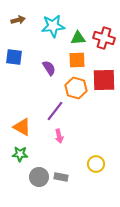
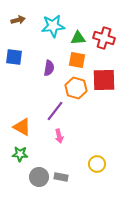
orange square: rotated 12 degrees clockwise
purple semicircle: rotated 42 degrees clockwise
yellow circle: moved 1 px right
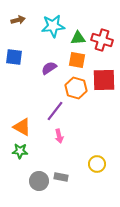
red cross: moved 2 px left, 2 px down
purple semicircle: rotated 133 degrees counterclockwise
green star: moved 3 px up
gray circle: moved 4 px down
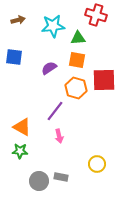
red cross: moved 6 px left, 25 px up
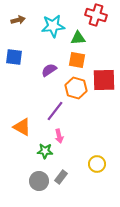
purple semicircle: moved 2 px down
green star: moved 25 px right
gray rectangle: rotated 64 degrees counterclockwise
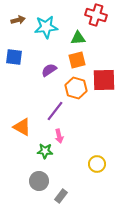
cyan star: moved 7 px left, 1 px down
orange square: rotated 24 degrees counterclockwise
gray rectangle: moved 19 px down
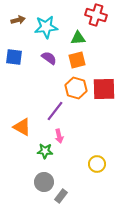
purple semicircle: moved 12 px up; rotated 70 degrees clockwise
red square: moved 9 px down
gray circle: moved 5 px right, 1 px down
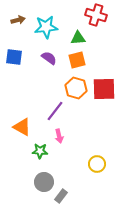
green star: moved 5 px left
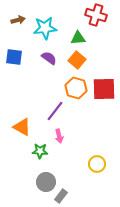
cyan star: moved 1 px left, 1 px down
orange square: rotated 36 degrees counterclockwise
gray circle: moved 2 px right
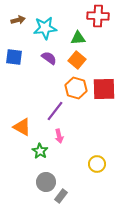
red cross: moved 2 px right, 1 px down; rotated 15 degrees counterclockwise
green star: rotated 28 degrees clockwise
